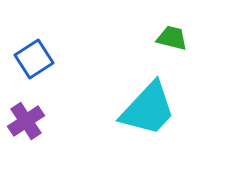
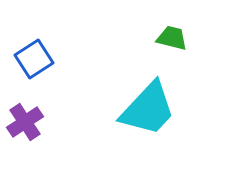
purple cross: moved 1 px left, 1 px down
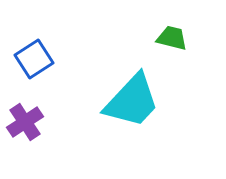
cyan trapezoid: moved 16 px left, 8 px up
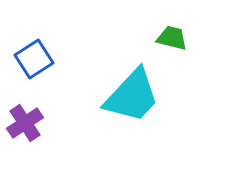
cyan trapezoid: moved 5 px up
purple cross: moved 1 px down
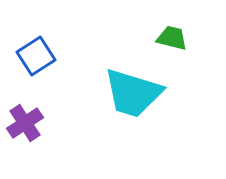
blue square: moved 2 px right, 3 px up
cyan trapezoid: moved 1 px right, 3 px up; rotated 64 degrees clockwise
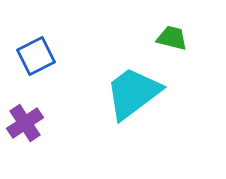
blue square: rotated 6 degrees clockwise
cyan trapezoid: rotated 126 degrees clockwise
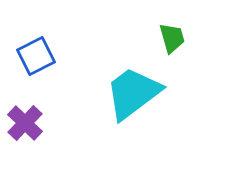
green trapezoid: rotated 60 degrees clockwise
purple cross: rotated 12 degrees counterclockwise
